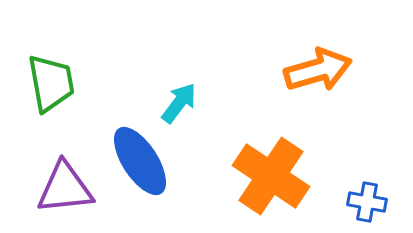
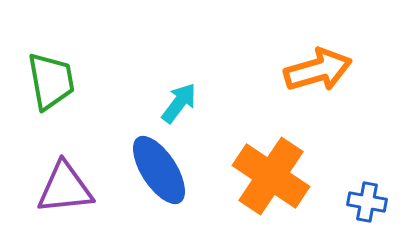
green trapezoid: moved 2 px up
blue ellipse: moved 19 px right, 9 px down
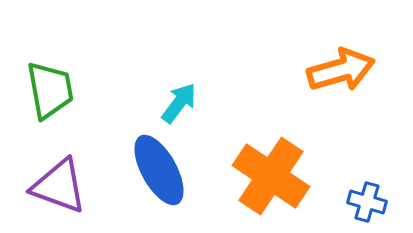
orange arrow: moved 23 px right
green trapezoid: moved 1 px left, 9 px down
blue ellipse: rotated 4 degrees clockwise
purple triangle: moved 6 px left, 2 px up; rotated 26 degrees clockwise
blue cross: rotated 6 degrees clockwise
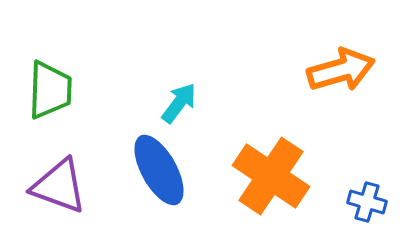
green trapezoid: rotated 12 degrees clockwise
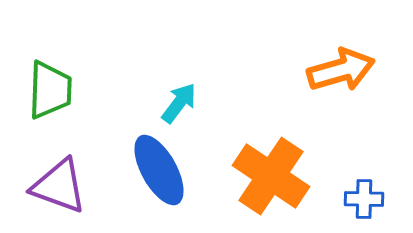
blue cross: moved 3 px left, 3 px up; rotated 15 degrees counterclockwise
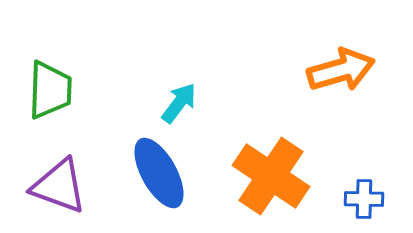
blue ellipse: moved 3 px down
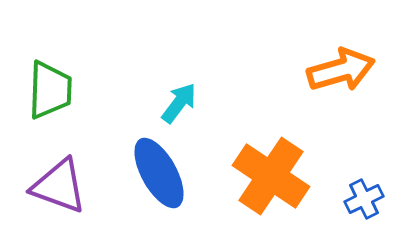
blue cross: rotated 27 degrees counterclockwise
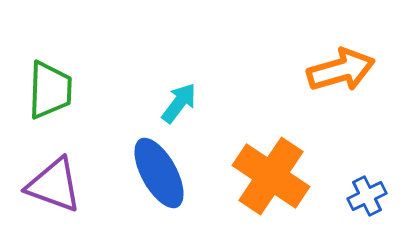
purple triangle: moved 5 px left, 1 px up
blue cross: moved 3 px right, 3 px up
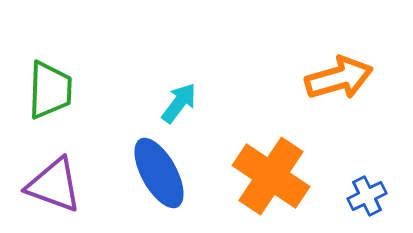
orange arrow: moved 2 px left, 8 px down
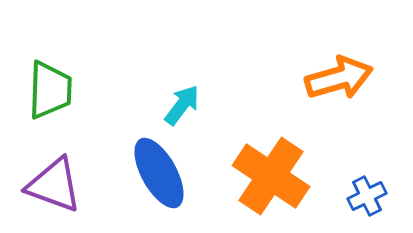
cyan arrow: moved 3 px right, 2 px down
